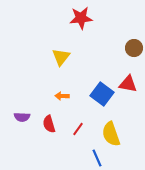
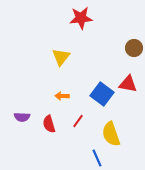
red line: moved 8 px up
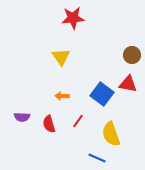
red star: moved 8 px left
brown circle: moved 2 px left, 7 px down
yellow triangle: rotated 12 degrees counterclockwise
blue line: rotated 42 degrees counterclockwise
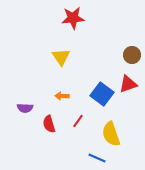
red triangle: rotated 30 degrees counterclockwise
purple semicircle: moved 3 px right, 9 px up
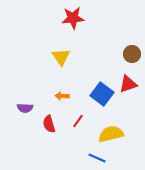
brown circle: moved 1 px up
yellow semicircle: rotated 95 degrees clockwise
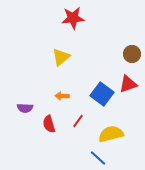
yellow triangle: rotated 24 degrees clockwise
blue line: moved 1 px right; rotated 18 degrees clockwise
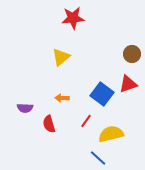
orange arrow: moved 2 px down
red line: moved 8 px right
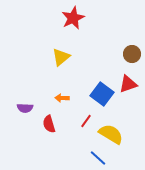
red star: rotated 20 degrees counterclockwise
yellow semicircle: rotated 45 degrees clockwise
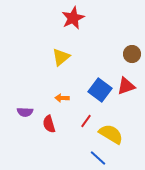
red triangle: moved 2 px left, 2 px down
blue square: moved 2 px left, 4 px up
purple semicircle: moved 4 px down
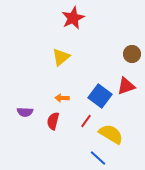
blue square: moved 6 px down
red semicircle: moved 4 px right, 3 px up; rotated 30 degrees clockwise
